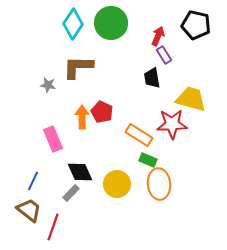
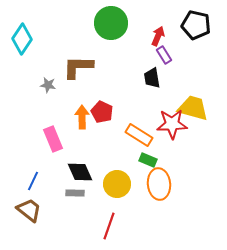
cyan diamond: moved 51 px left, 15 px down
yellow trapezoid: moved 2 px right, 9 px down
gray rectangle: moved 4 px right; rotated 48 degrees clockwise
red line: moved 56 px right, 1 px up
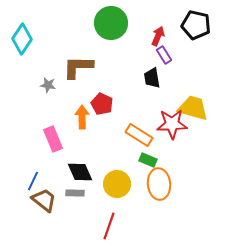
red pentagon: moved 8 px up
brown trapezoid: moved 15 px right, 10 px up
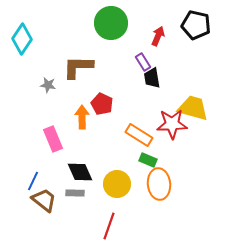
purple rectangle: moved 21 px left, 7 px down
